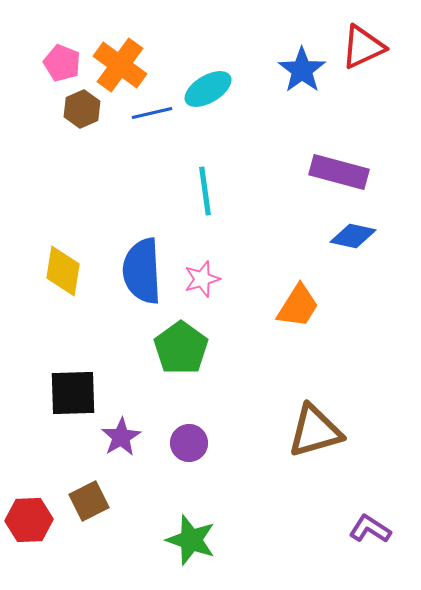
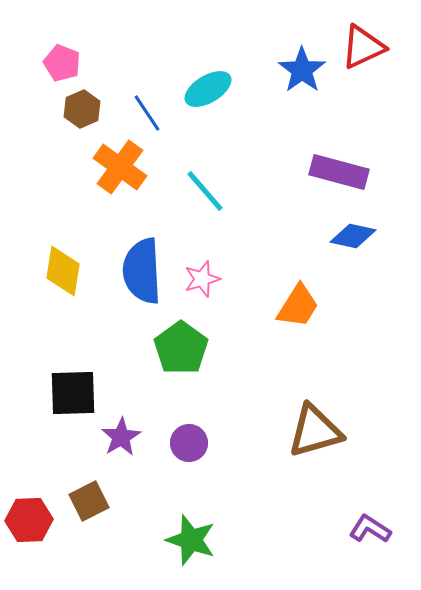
orange cross: moved 102 px down
blue line: moved 5 px left; rotated 69 degrees clockwise
cyan line: rotated 33 degrees counterclockwise
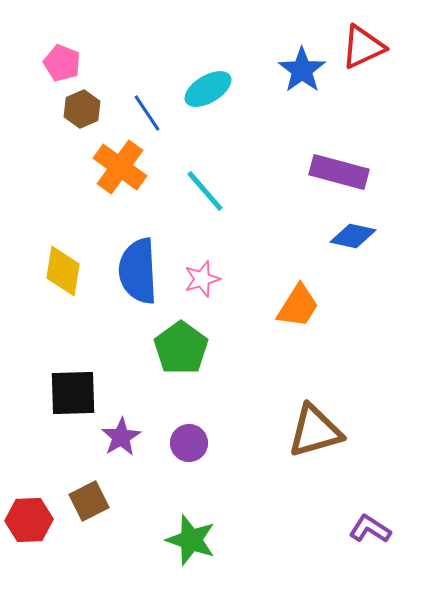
blue semicircle: moved 4 px left
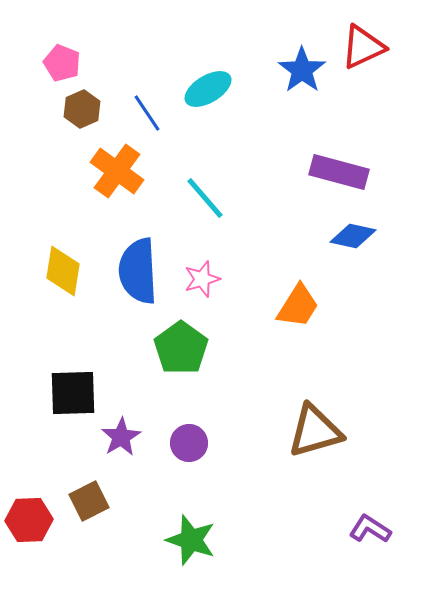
orange cross: moved 3 px left, 4 px down
cyan line: moved 7 px down
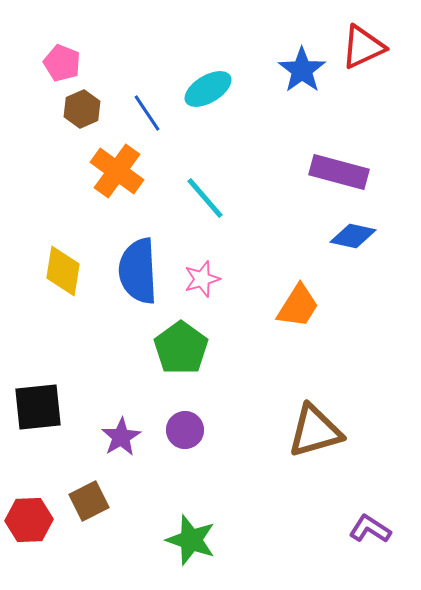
black square: moved 35 px left, 14 px down; rotated 4 degrees counterclockwise
purple circle: moved 4 px left, 13 px up
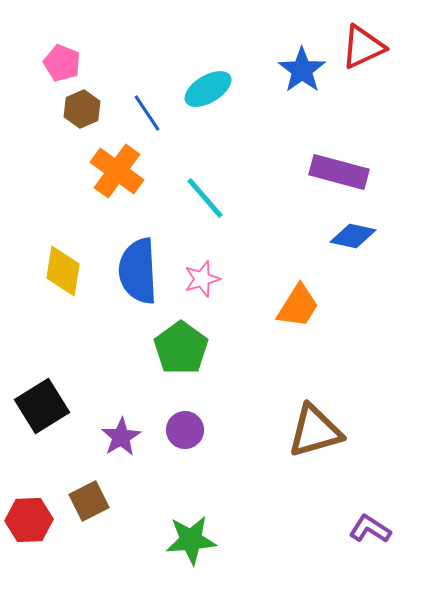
black square: moved 4 px right, 1 px up; rotated 26 degrees counterclockwise
green star: rotated 24 degrees counterclockwise
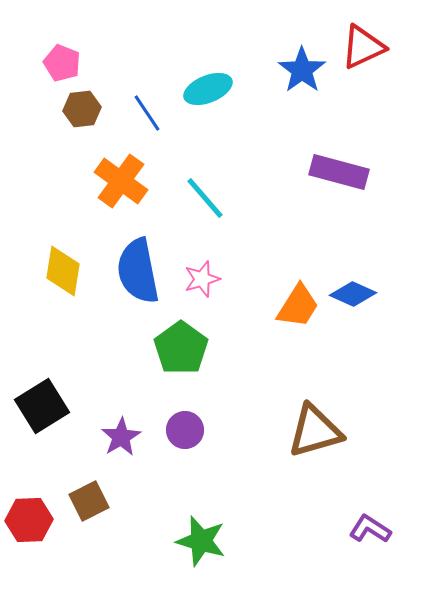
cyan ellipse: rotated 9 degrees clockwise
brown hexagon: rotated 18 degrees clockwise
orange cross: moved 4 px right, 10 px down
blue diamond: moved 58 px down; rotated 12 degrees clockwise
blue semicircle: rotated 8 degrees counterclockwise
green star: moved 10 px right, 1 px down; rotated 21 degrees clockwise
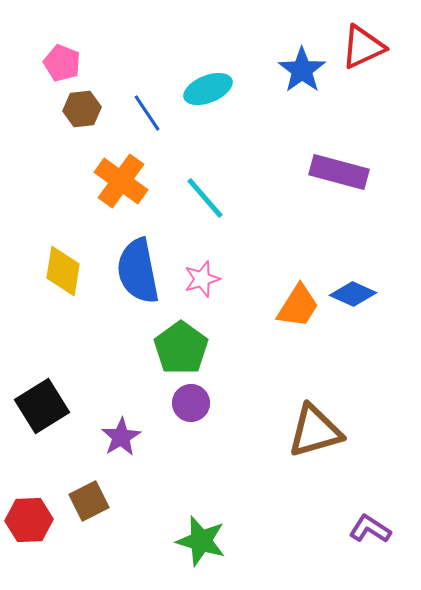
purple circle: moved 6 px right, 27 px up
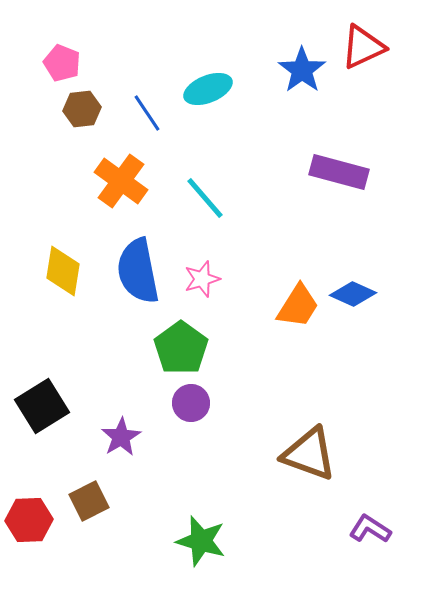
brown triangle: moved 6 px left, 23 px down; rotated 36 degrees clockwise
